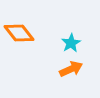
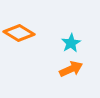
orange diamond: rotated 20 degrees counterclockwise
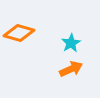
orange diamond: rotated 16 degrees counterclockwise
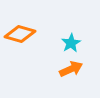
orange diamond: moved 1 px right, 1 px down
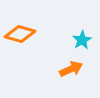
cyan star: moved 11 px right, 3 px up
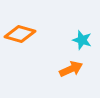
cyan star: rotated 24 degrees counterclockwise
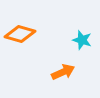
orange arrow: moved 8 px left, 3 px down
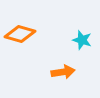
orange arrow: rotated 15 degrees clockwise
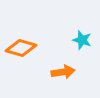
orange diamond: moved 1 px right, 14 px down
